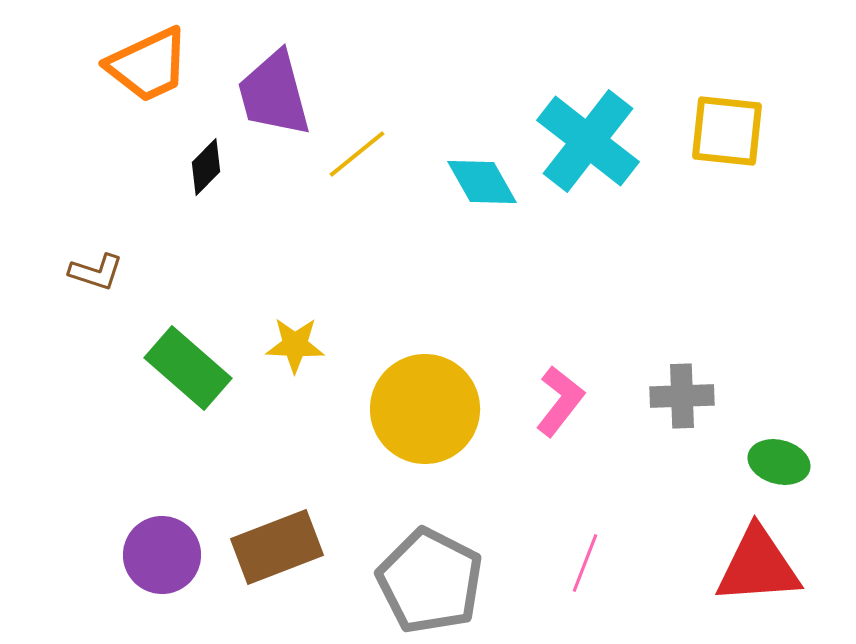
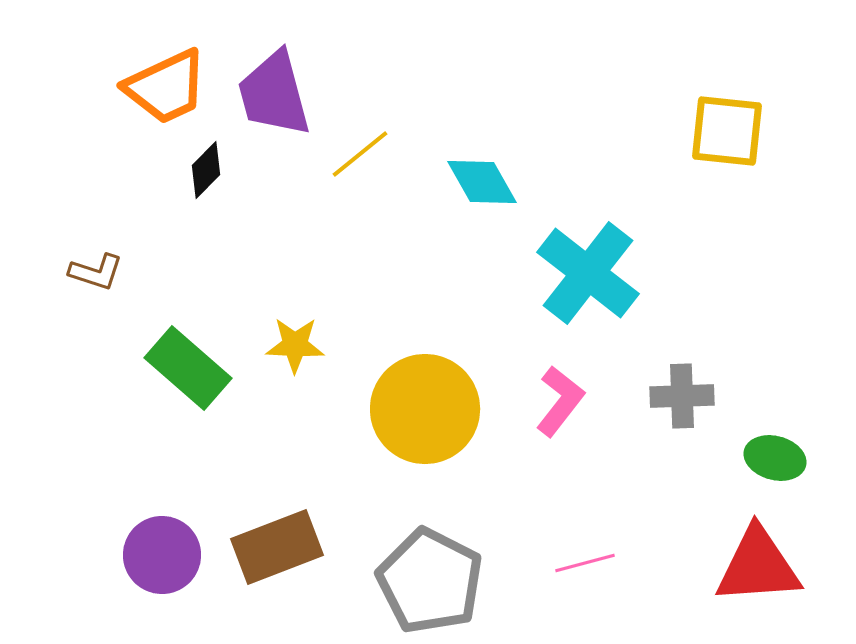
orange trapezoid: moved 18 px right, 22 px down
cyan cross: moved 132 px down
yellow line: moved 3 px right
black diamond: moved 3 px down
green ellipse: moved 4 px left, 4 px up
pink line: rotated 54 degrees clockwise
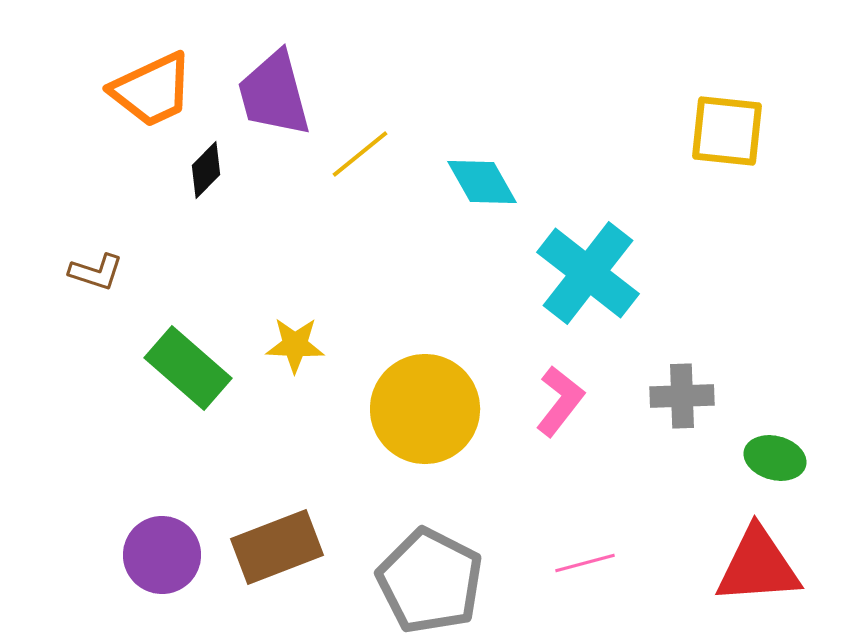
orange trapezoid: moved 14 px left, 3 px down
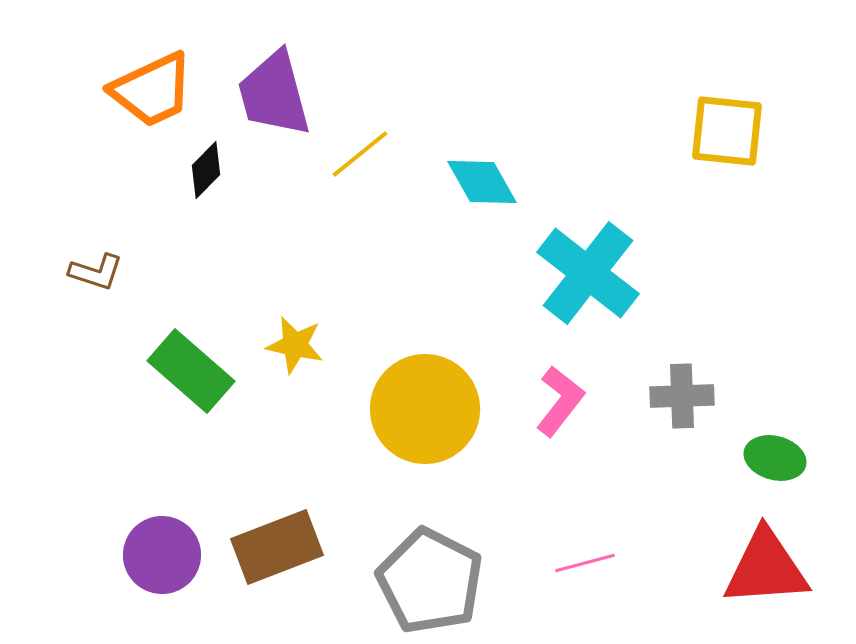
yellow star: rotated 10 degrees clockwise
green rectangle: moved 3 px right, 3 px down
red triangle: moved 8 px right, 2 px down
